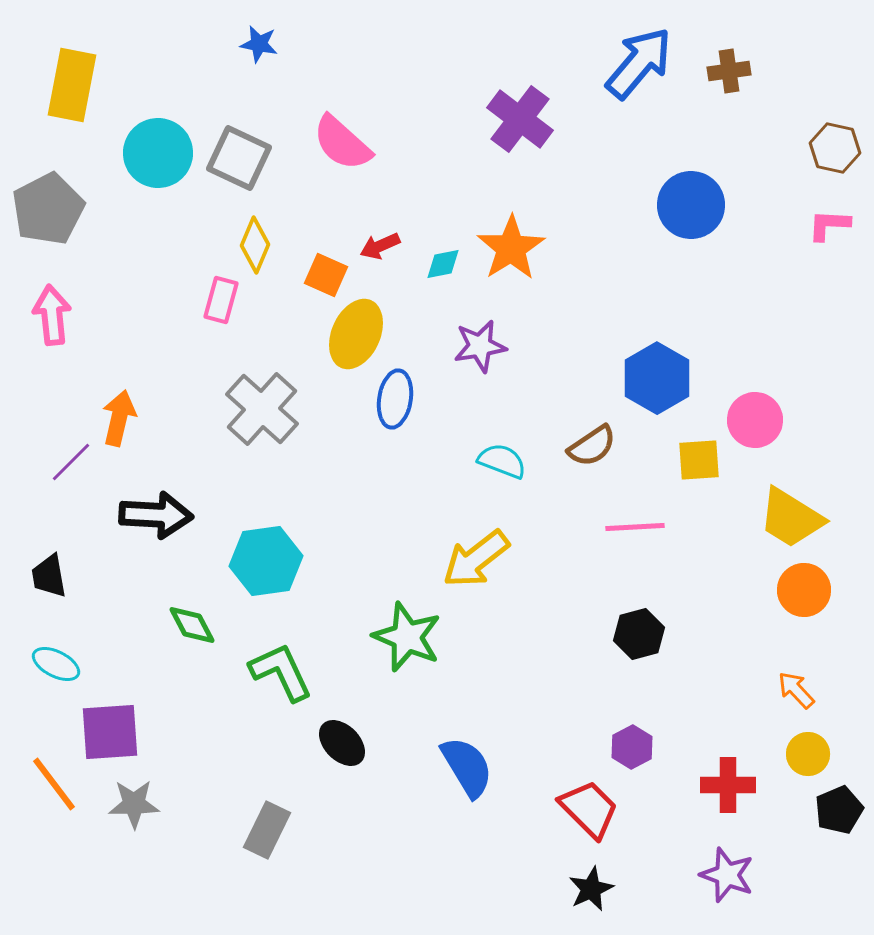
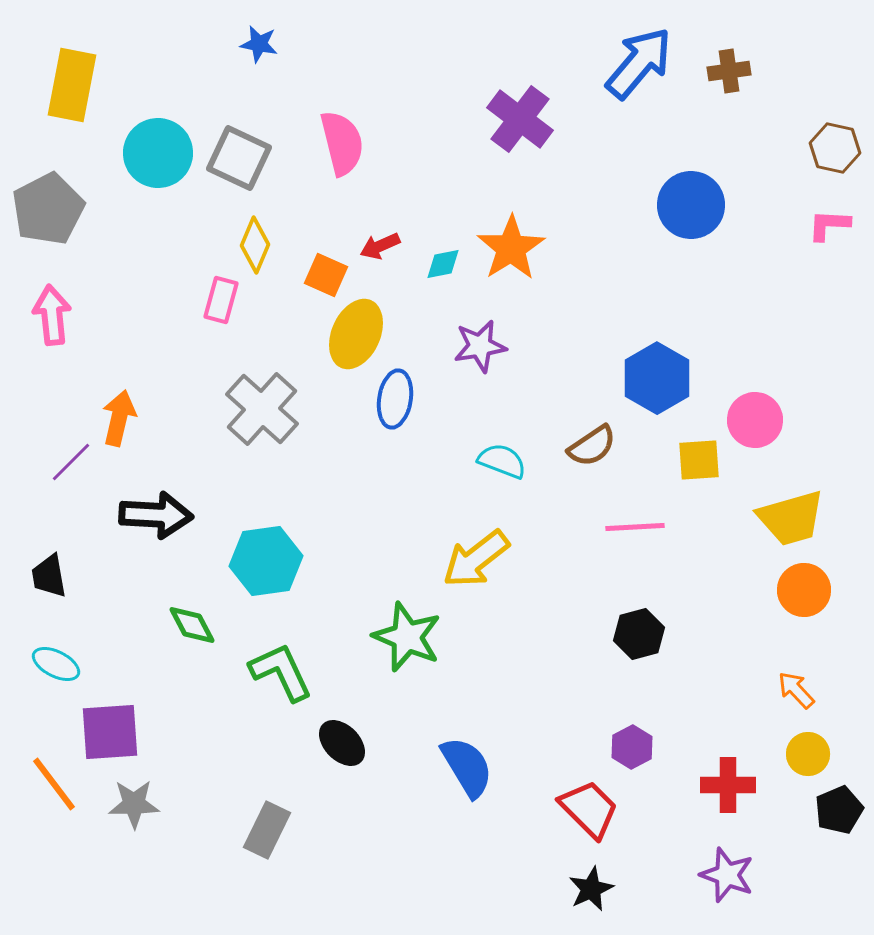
pink semicircle at (342, 143): rotated 146 degrees counterclockwise
yellow trapezoid at (791, 518): rotated 48 degrees counterclockwise
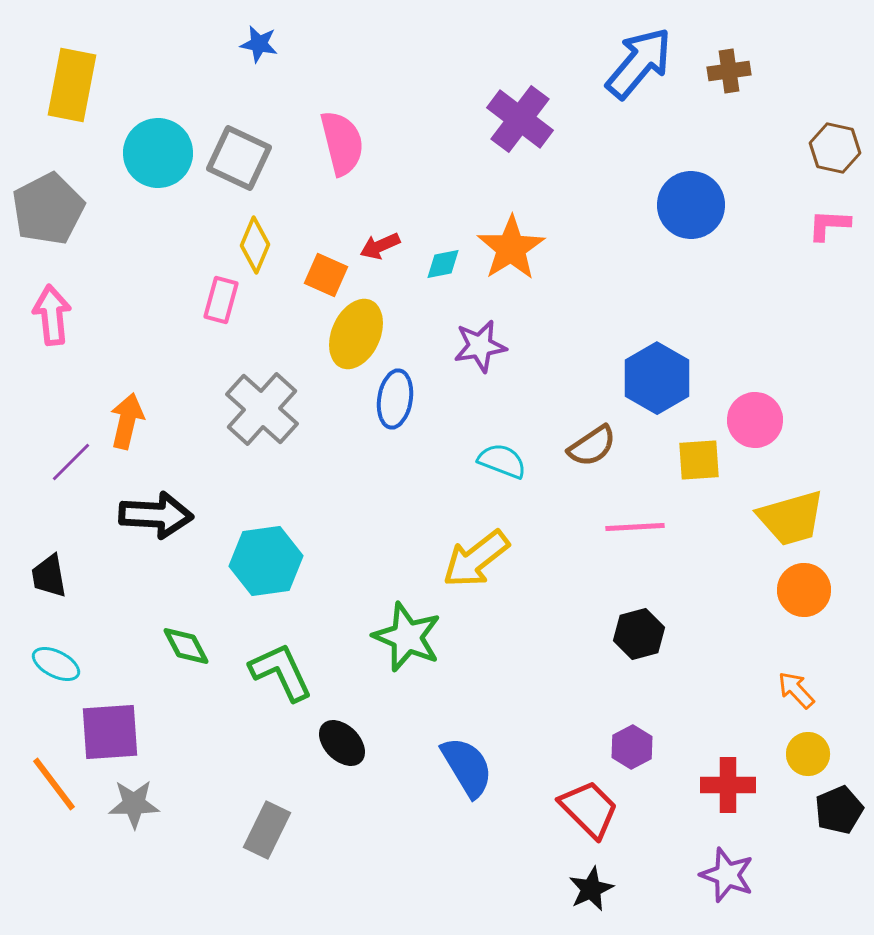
orange arrow at (119, 418): moved 8 px right, 3 px down
green diamond at (192, 625): moved 6 px left, 21 px down
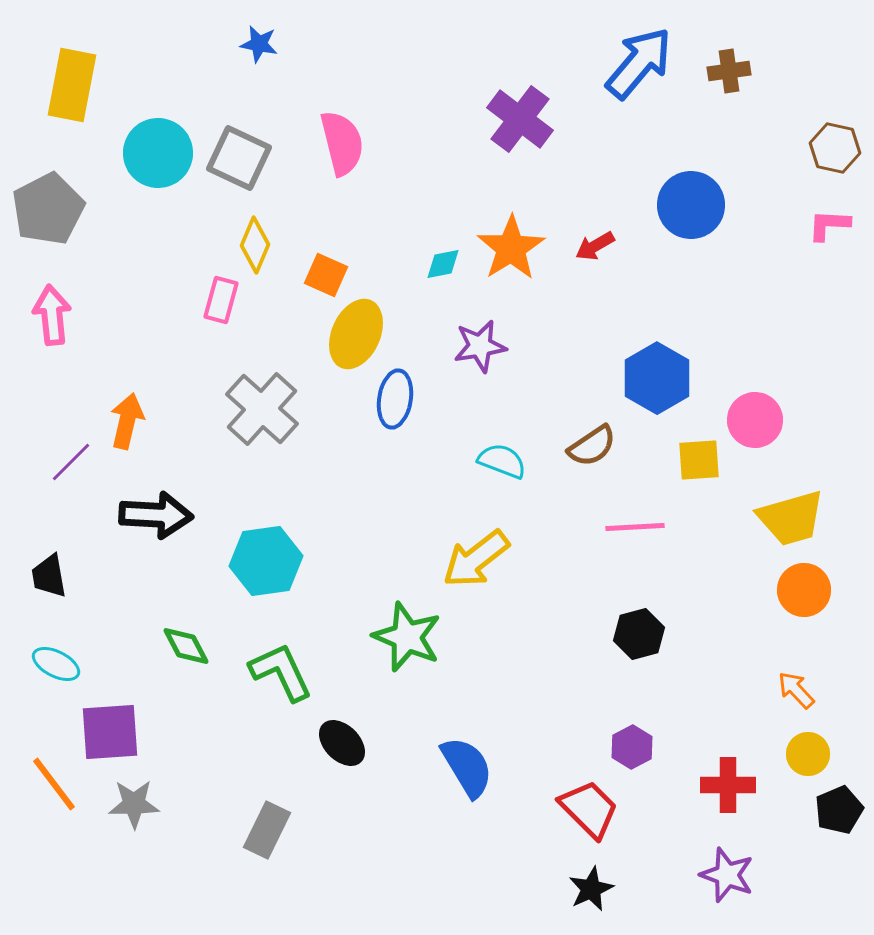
red arrow at (380, 246): moved 215 px right; rotated 6 degrees counterclockwise
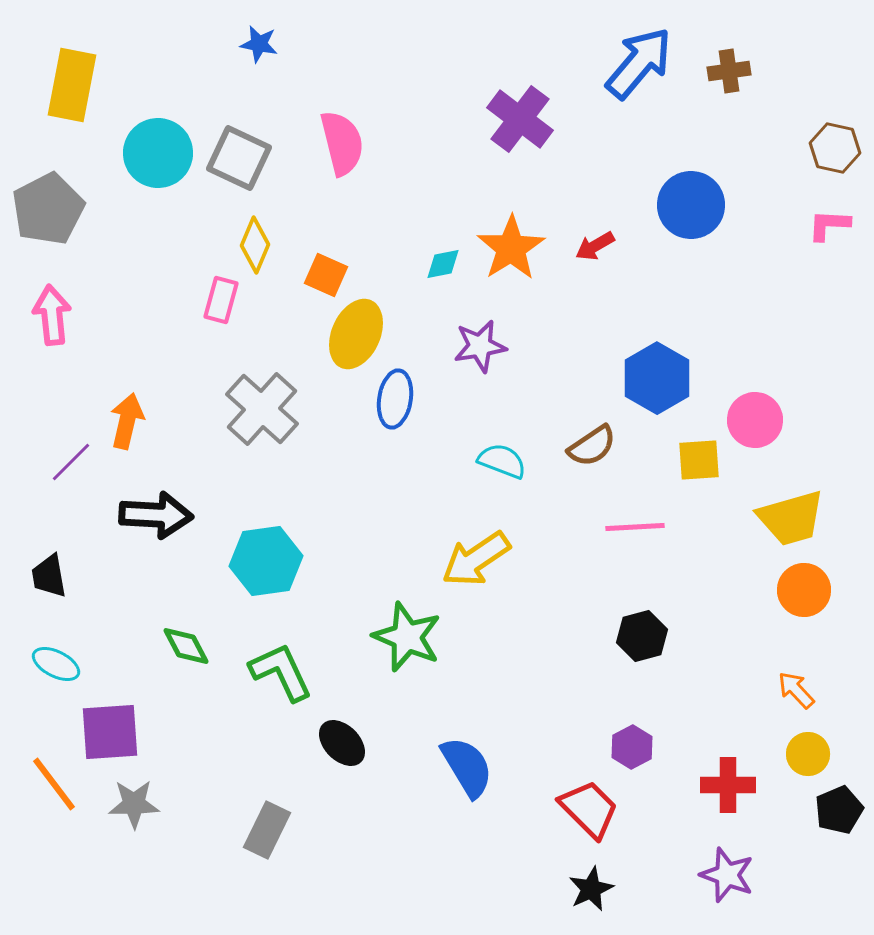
yellow arrow at (476, 559): rotated 4 degrees clockwise
black hexagon at (639, 634): moved 3 px right, 2 px down
